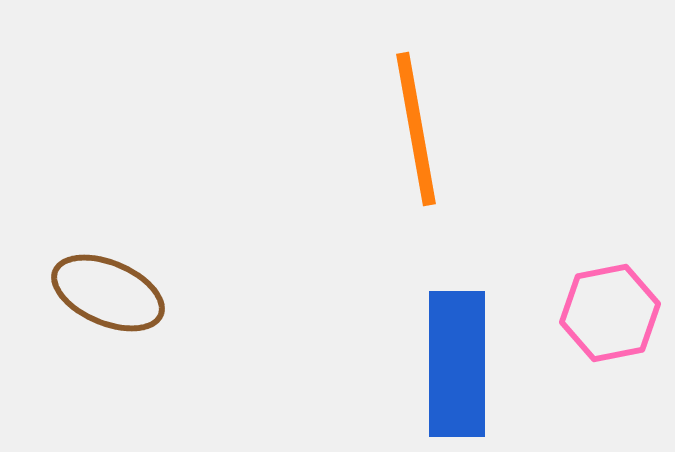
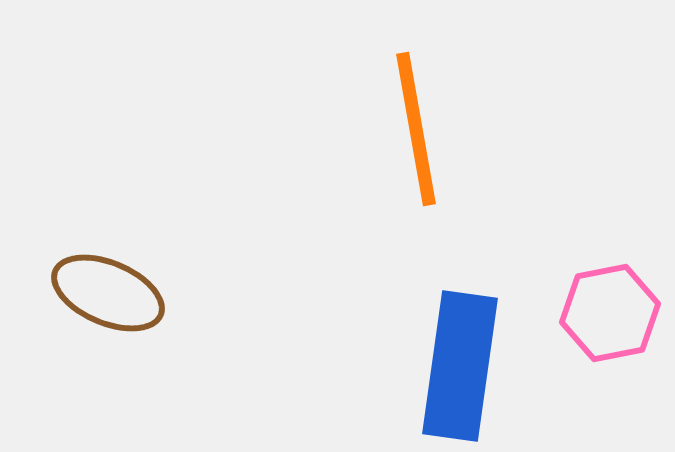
blue rectangle: moved 3 px right, 2 px down; rotated 8 degrees clockwise
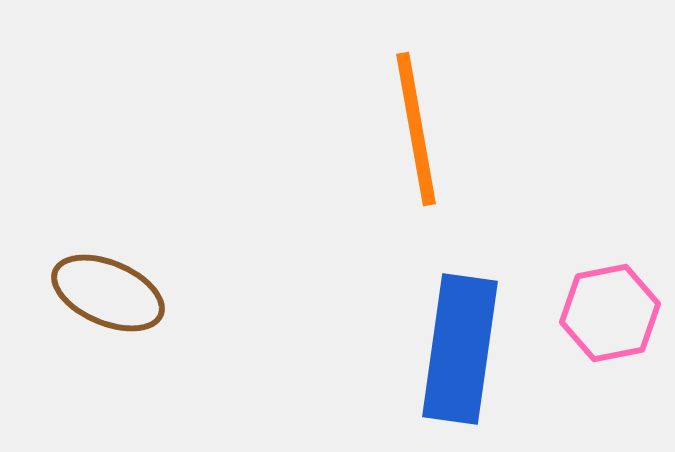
blue rectangle: moved 17 px up
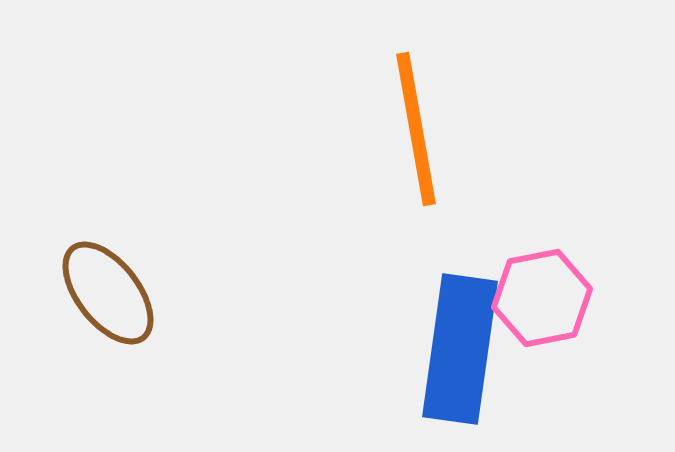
brown ellipse: rotated 29 degrees clockwise
pink hexagon: moved 68 px left, 15 px up
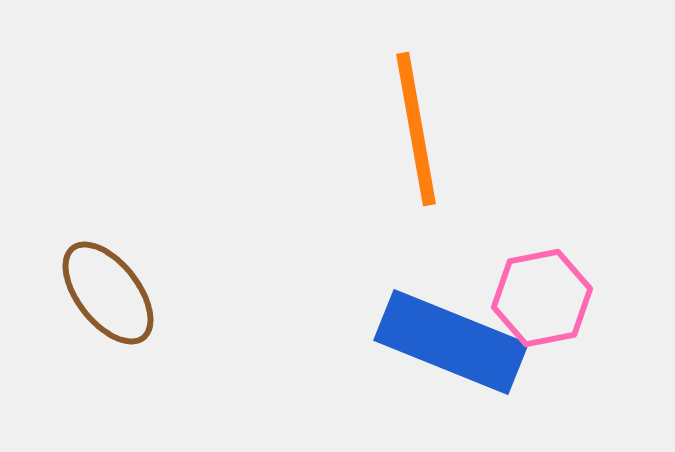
blue rectangle: moved 9 px left, 7 px up; rotated 76 degrees counterclockwise
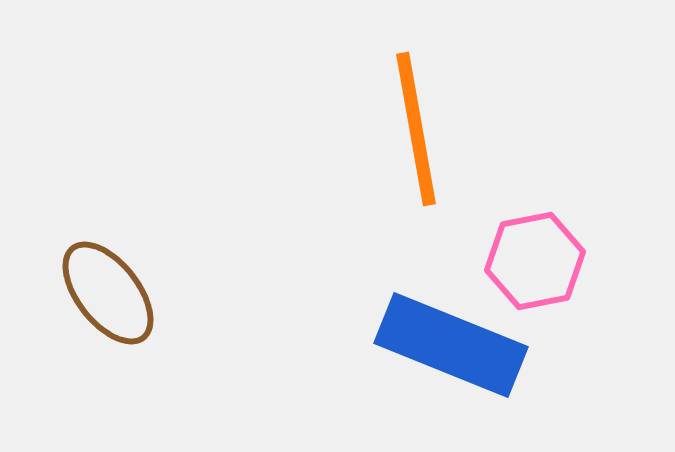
pink hexagon: moved 7 px left, 37 px up
blue rectangle: moved 3 px down
